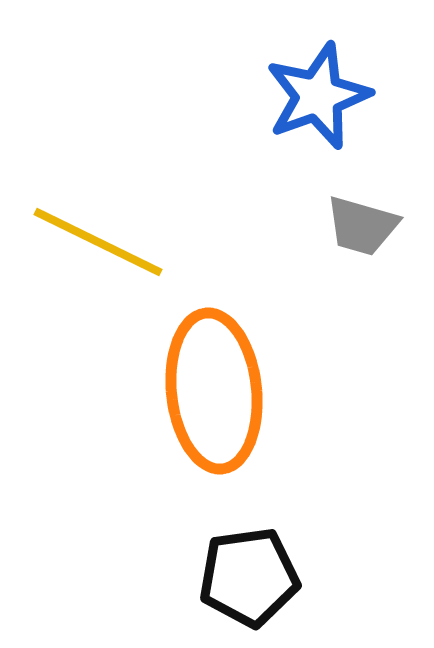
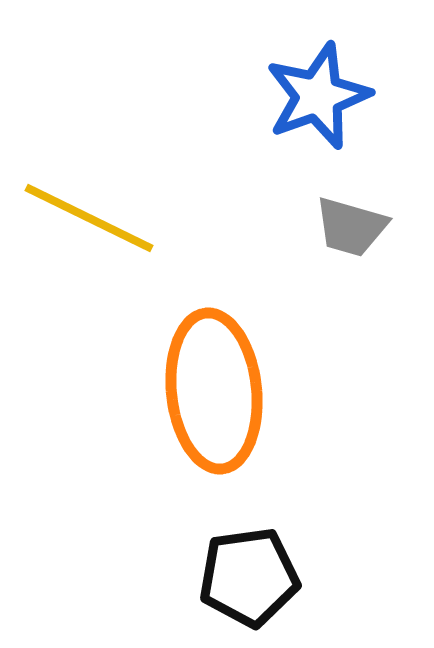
gray trapezoid: moved 11 px left, 1 px down
yellow line: moved 9 px left, 24 px up
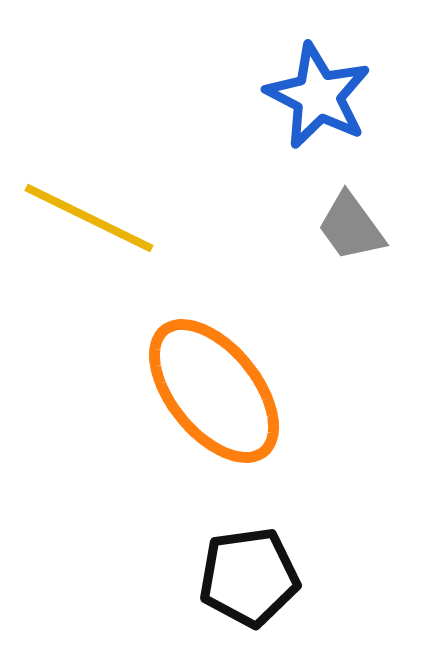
blue star: rotated 25 degrees counterclockwise
gray trapezoid: rotated 38 degrees clockwise
orange ellipse: rotated 33 degrees counterclockwise
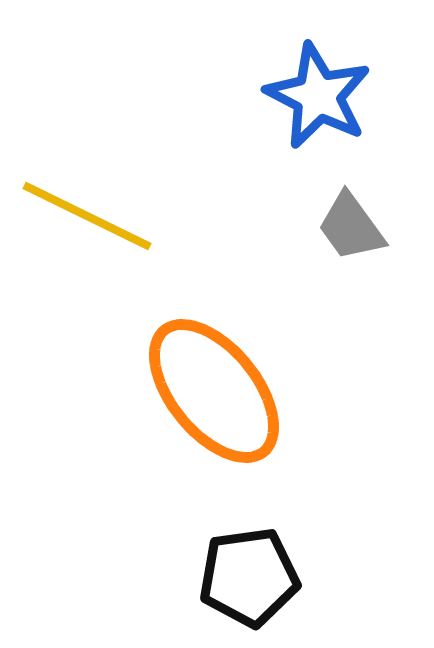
yellow line: moved 2 px left, 2 px up
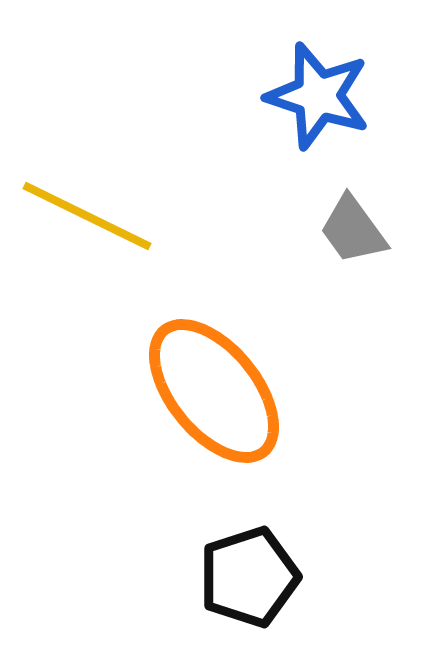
blue star: rotated 9 degrees counterclockwise
gray trapezoid: moved 2 px right, 3 px down
black pentagon: rotated 10 degrees counterclockwise
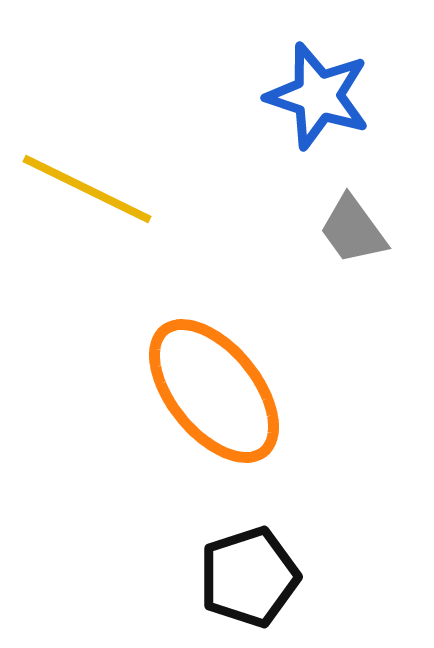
yellow line: moved 27 px up
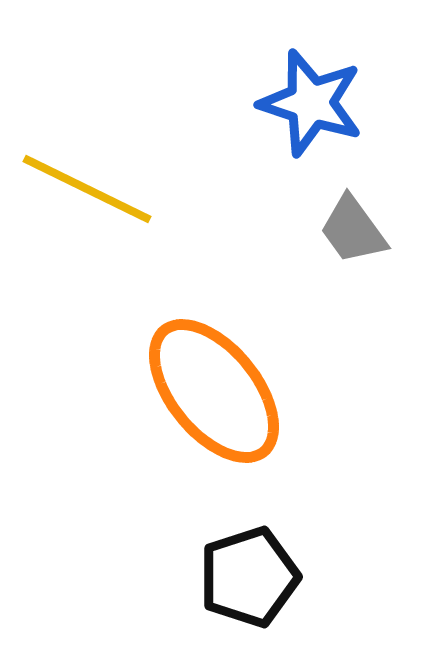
blue star: moved 7 px left, 7 px down
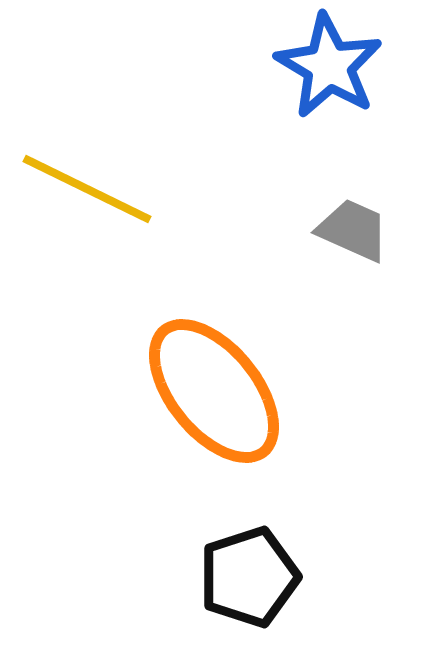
blue star: moved 18 px right, 37 px up; rotated 13 degrees clockwise
gray trapezoid: rotated 150 degrees clockwise
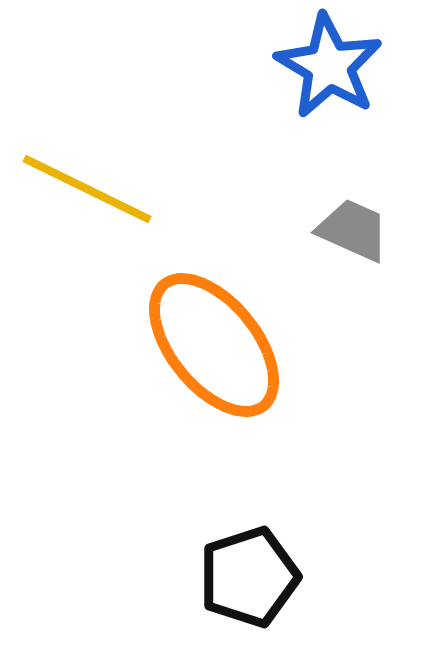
orange ellipse: moved 46 px up
